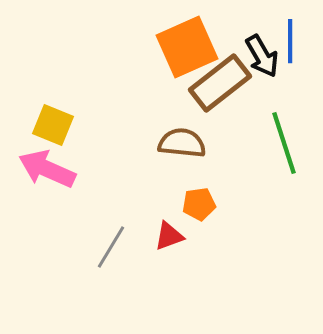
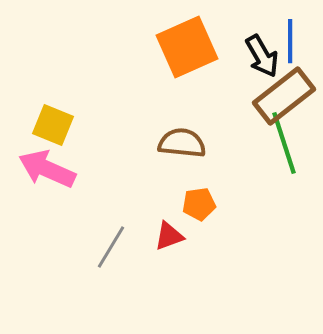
brown rectangle: moved 64 px right, 13 px down
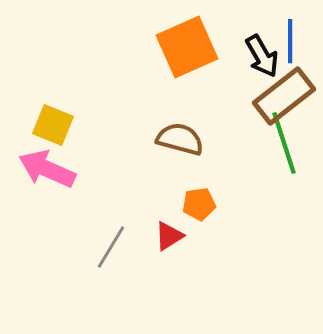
brown semicircle: moved 2 px left, 4 px up; rotated 9 degrees clockwise
red triangle: rotated 12 degrees counterclockwise
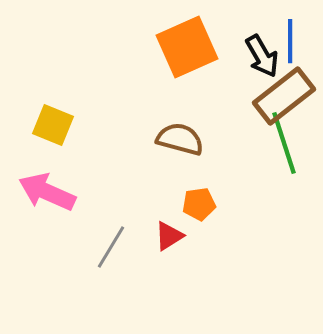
pink arrow: moved 23 px down
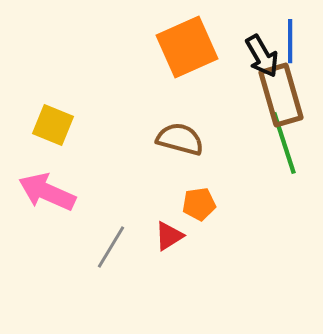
brown rectangle: moved 3 px left, 1 px up; rotated 68 degrees counterclockwise
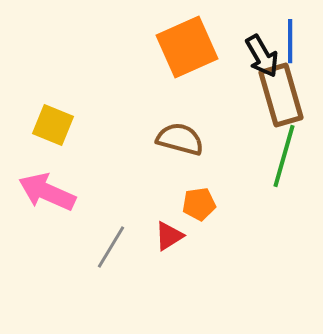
green line: moved 13 px down; rotated 34 degrees clockwise
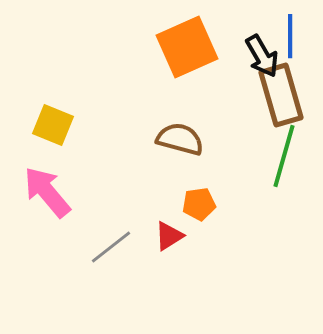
blue line: moved 5 px up
pink arrow: rotated 26 degrees clockwise
gray line: rotated 21 degrees clockwise
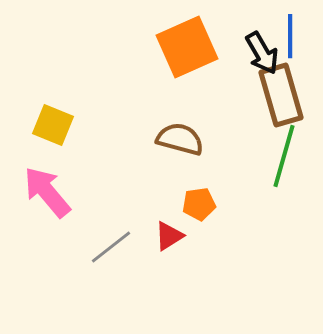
black arrow: moved 3 px up
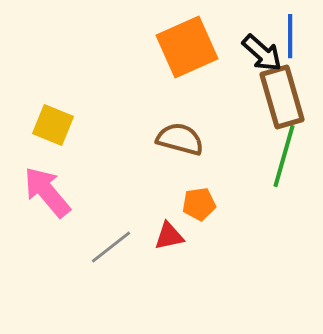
black arrow: rotated 18 degrees counterclockwise
brown rectangle: moved 1 px right, 2 px down
red triangle: rotated 20 degrees clockwise
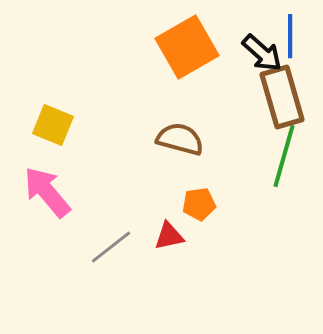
orange square: rotated 6 degrees counterclockwise
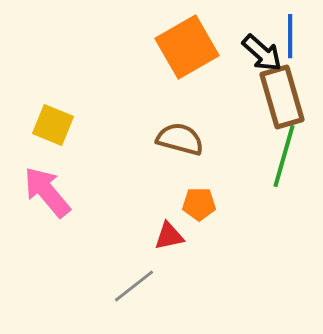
orange pentagon: rotated 8 degrees clockwise
gray line: moved 23 px right, 39 px down
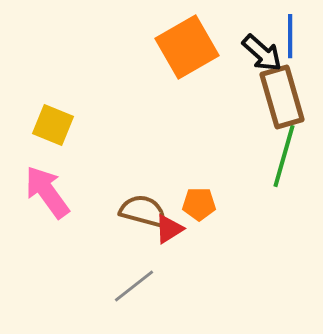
brown semicircle: moved 37 px left, 72 px down
pink arrow: rotated 4 degrees clockwise
red triangle: moved 7 px up; rotated 20 degrees counterclockwise
